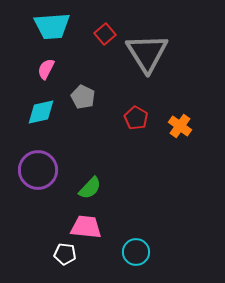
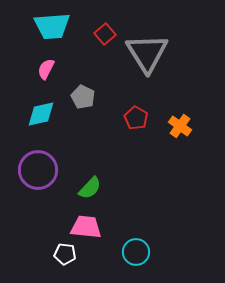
cyan diamond: moved 2 px down
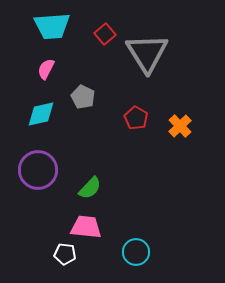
orange cross: rotated 10 degrees clockwise
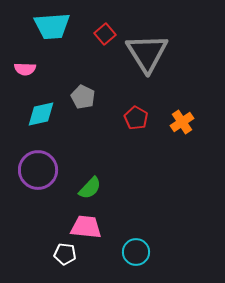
pink semicircle: moved 21 px left; rotated 115 degrees counterclockwise
orange cross: moved 2 px right, 4 px up; rotated 10 degrees clockwise
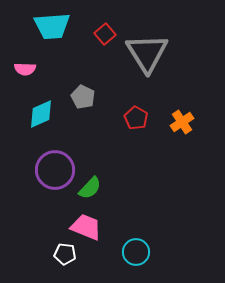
cyan diamond: rotated 12 degrees counterclockwise
purple circle: moved 17 px right
pink trapezoid: rotated 16 degrees clockwise
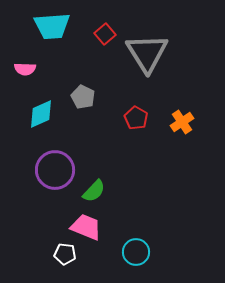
green semicircle: moved 4 px right, 3 px down
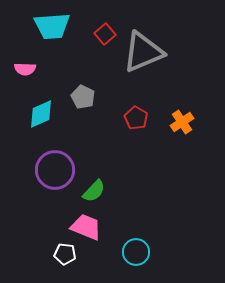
gray triangle: moved 4 px left, 1 px up; rotated 39 degrees clockwise
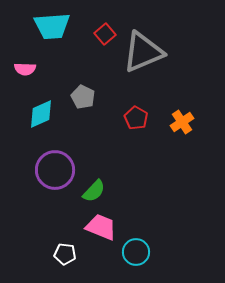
pink trapezoid: moved 15 px right
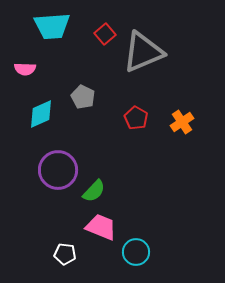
purple circle: moved 3 px right
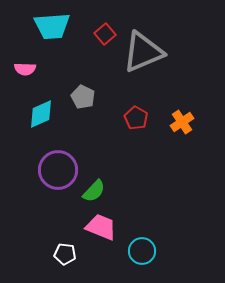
cyan circle: moved 6 px right, 1 px up
